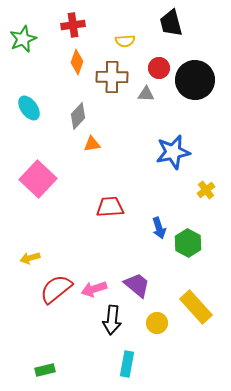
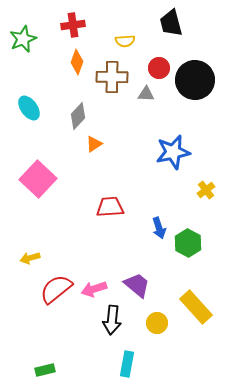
orange triangle: moved 2 px right; rotated 24 degrees counterclockwise
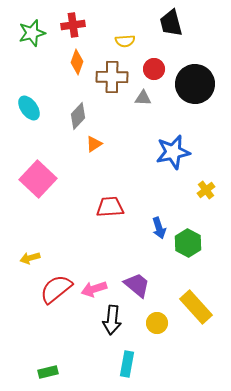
green star: moved 9 px right, 6 px up; rotated 8 degrees clockwise
red circle: moved 5 px left, 1 px down
black circle: moved 4 px down
gray triangle: moved 3 px left, 4 px down
green rectangle: moved 3 px right, 2 px down
